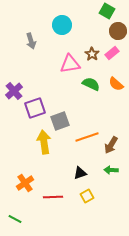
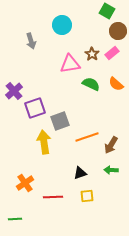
yellow square: rotated 24 degrees clockwise
green line: rotated 32 degrees counterclockwise
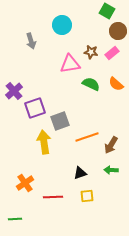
brown star: moved 1 px left, 2 px up; rotated 24 degrees counterclockwise
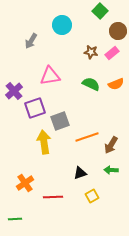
green square: moved 7 px left; rotated 14 degrees clockwise
gray arrow: rotated 49 degrees clockwise
pink triangle: moved 20 px left, 12 px down
orange semicircle: rotated 63 degrees counterclockwise
yellow square: moved 5 px right; rotated 24 degrees counterclockwise
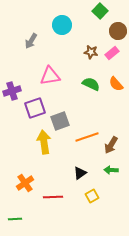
orange semicircle: rotated 70 degrees clockwise
purple cross: moved 2 px left; rotated 24 degrees clockwise
black triangle: rotated 16 degrees counterclockwise
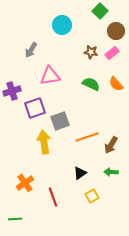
brown circle: moved 2 px left
gray arrow: moved 9 px down
green arrow: moved 2 px down
red line: rotated 72 degrees clockwise
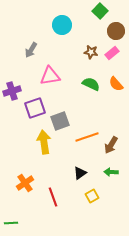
green line: moved 4 px left, 4 px down
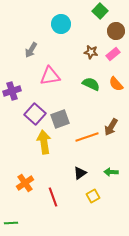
cyan circle: moved 1 px left, 1 px up
pink rectangle: moved 1 px right, 1 px down
purple square: moved 6 px down; rotated 30 degrees counterclockwise
gray square: moved 2 px up
brown arrow: moved 18 px up
yellow square: moved 1 px right
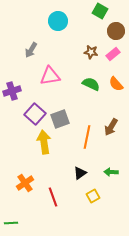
green square: rotated 14 degrees counterclockwise
cyan circle: moved 3 px left, 3 px up
orange line: rotated 60 degrees counterclockwise
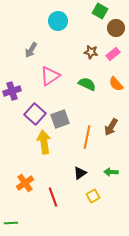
brown circle: moved 3 px up
pink triangle: rotated 25 degrees counterclockwise
green semicircle: moved 4 px left
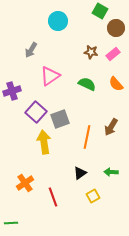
purple square: moved 1 px right, 2 px up
